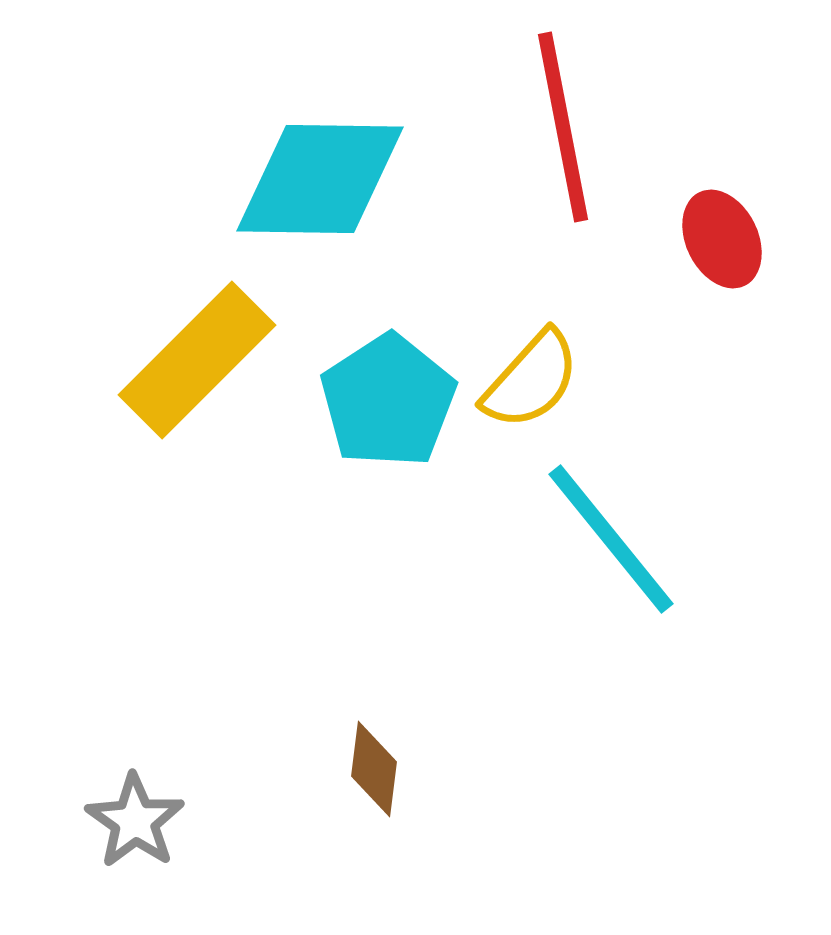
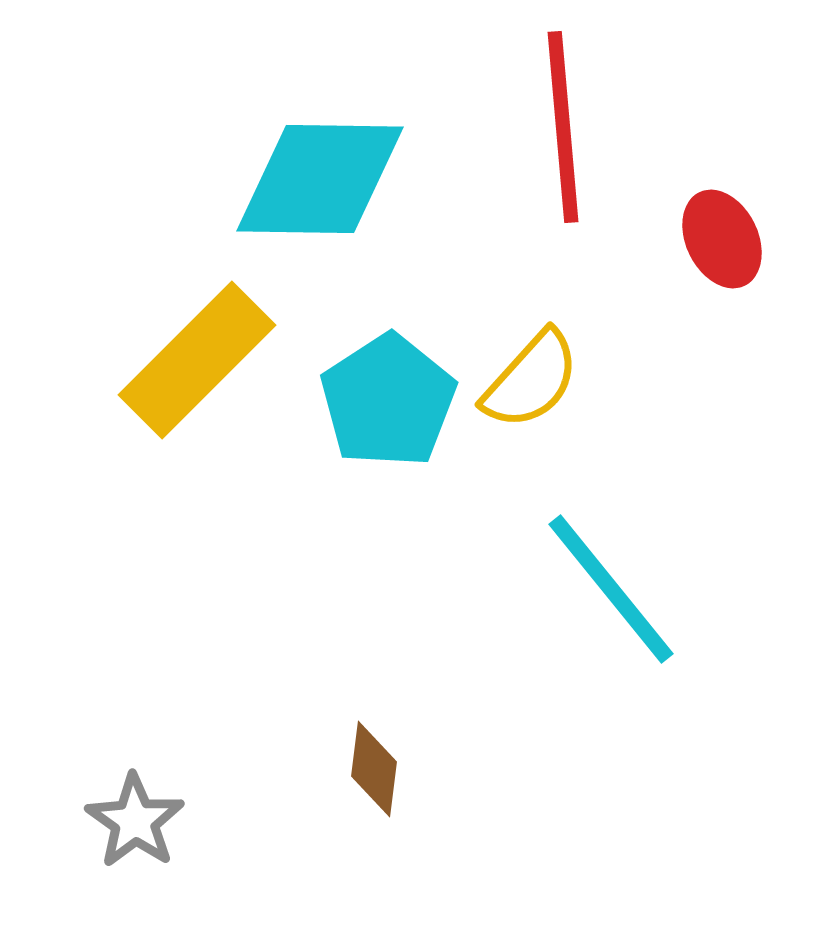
red line: rotated 6 degrees clockwise
cyan line: moved 50 px down
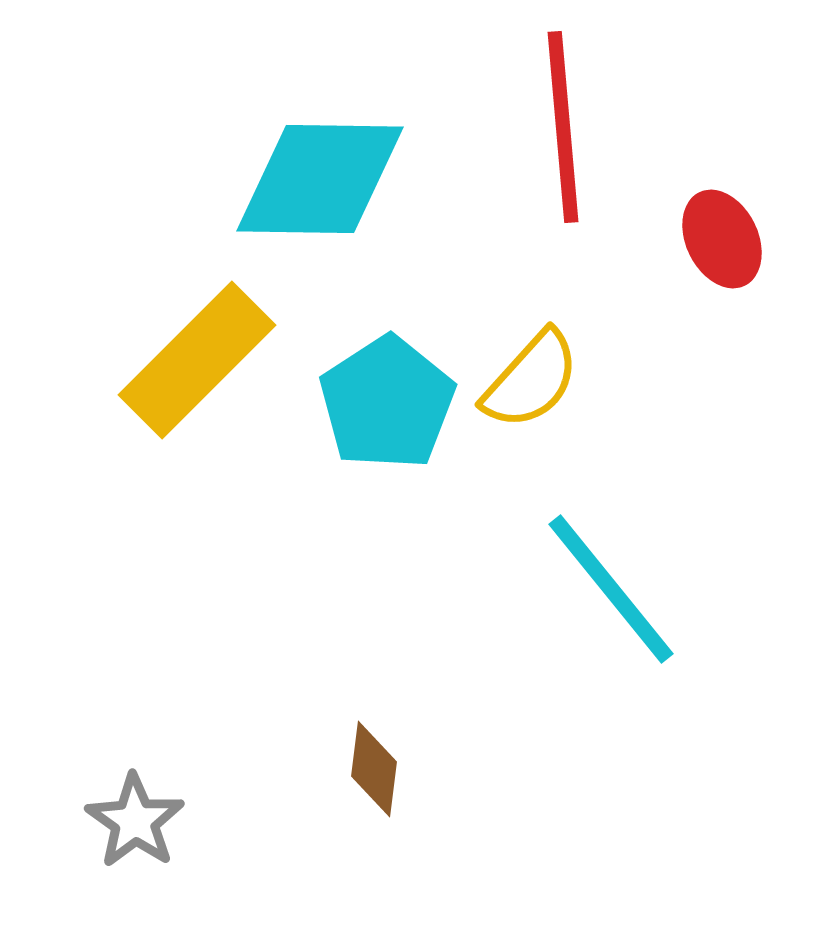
cyan pentagon: moved 1 px left, 2 px down
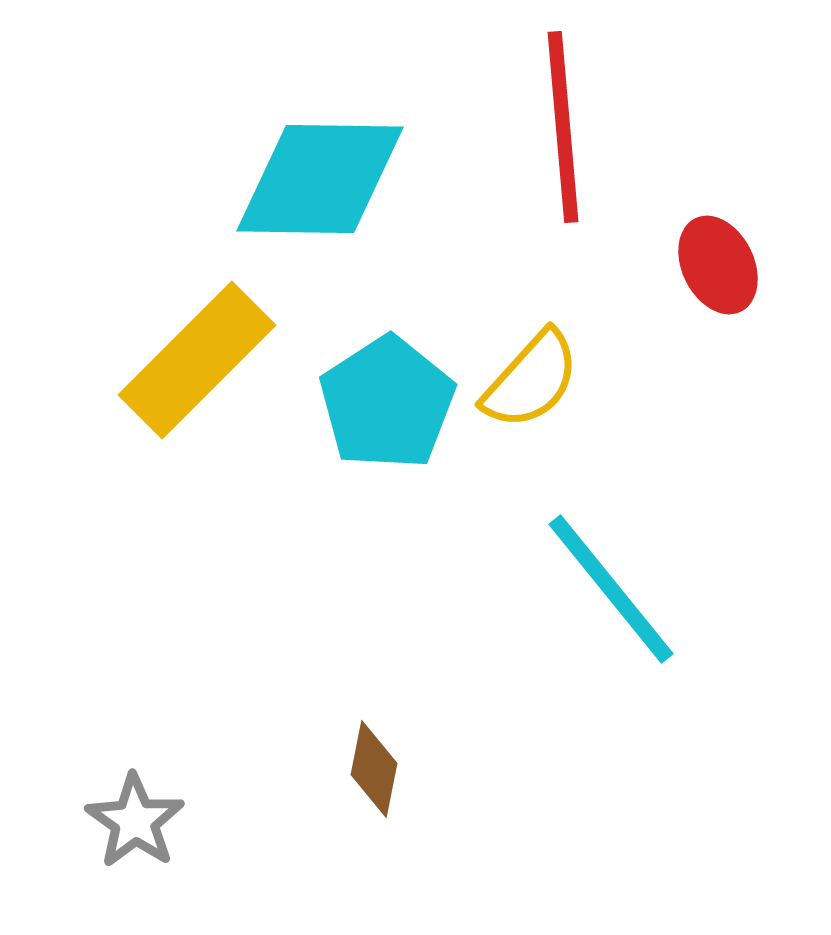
red ellipse: moved 4 px left, 26 px down
brown diamond: rotated 4 degrees clockwise
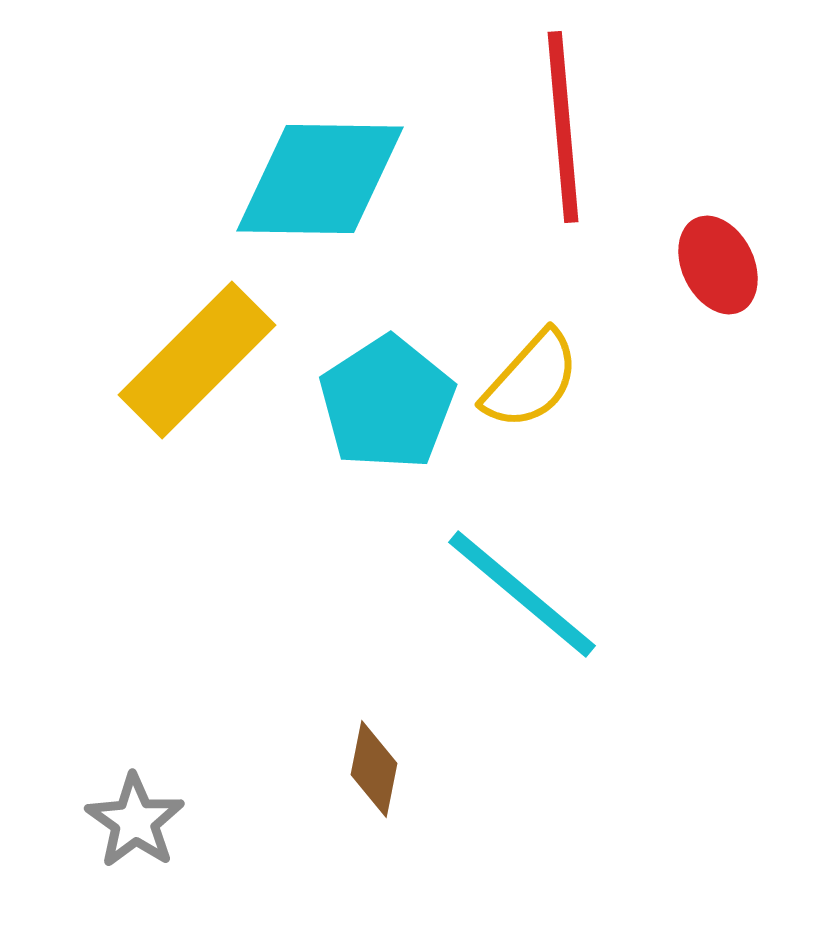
cyan line: moved 89 px left, 5 px down; rotated 11 degrees counterclockwise
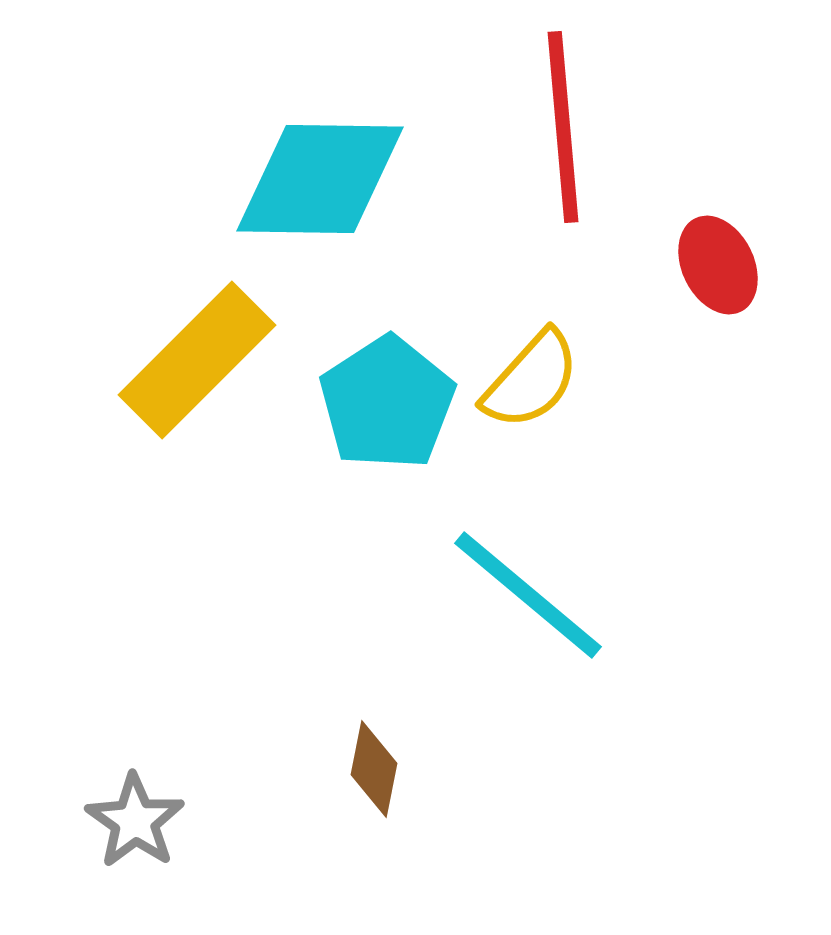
cyan line: moved 6 px right, 1 px down
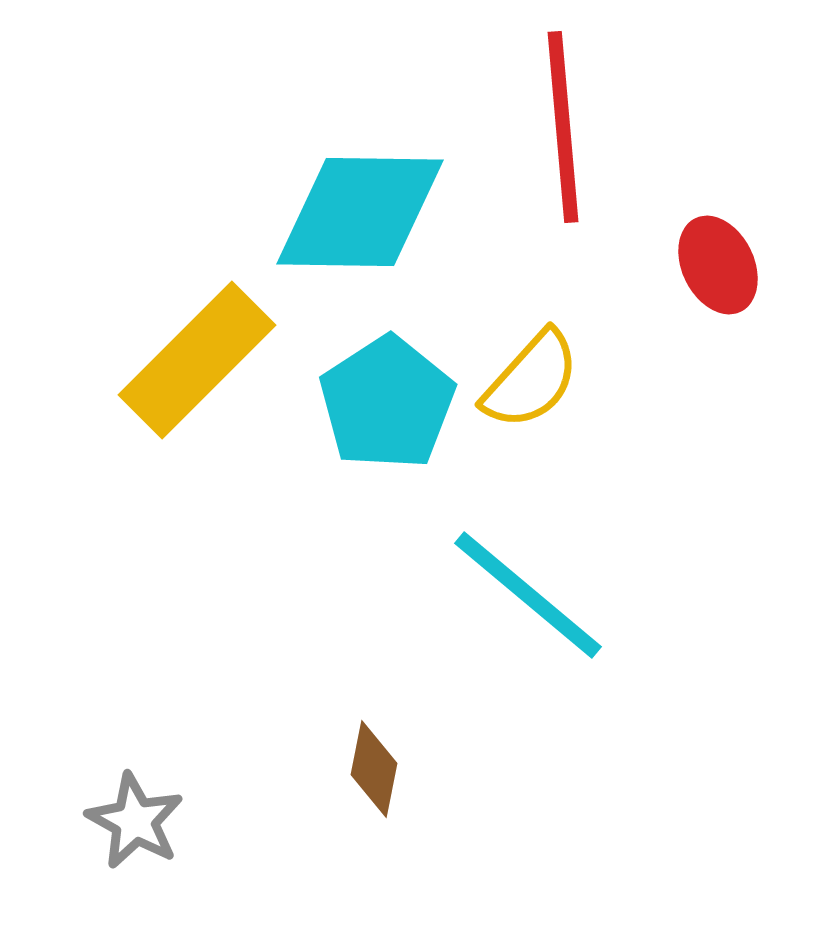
cyan diamond: moved 40 px right, 33 px down
gray star: rotated 6 degrees counterclockwise
